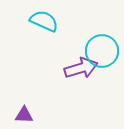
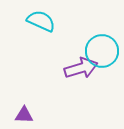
cyan semicircle: moved 3 px left
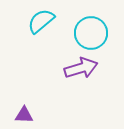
cyan semicircle: rotated 64 degrees counterclockwise
cyan circle: moved 11 px left, 18 px up
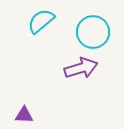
cyan circle: moved 2 px right, 1 px up
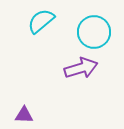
cyan circle: moved 1 px right
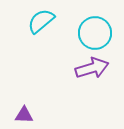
cyan circle: moved 1 px right, 1 px down
purple arrow: moved 11 px right
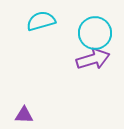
cyan semicircle: rotated 24 degrees clockwise
purple arrow: moved 1 px right, 9 px up
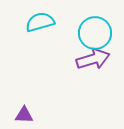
cyan semicircle: moved 1 px left, 1 px down
